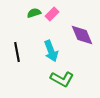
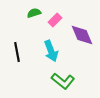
pink rectangle: moved 3 px right, 6 px down
green L-shape: moved 1 px right, 2 px down; rotated 10 degrees clockwise
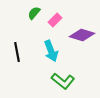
green semicircle: rotated 32 degrees counterclockwise
purple diamond: rotated 50 degrees counterclockwise
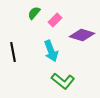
black line: moved 4 px left
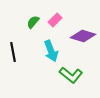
green semicircle: moved 1 px left, 9 px down
purple diamond: moved 1 px right, 1 px down
green L-shape: moved 8 px right, 6 px up
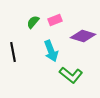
pink rectangle: rotated 24 degrees clockwise
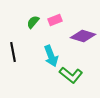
cyan arrow: moved 5 px down
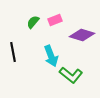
purple diamond: moved 1 px left, 1 px up
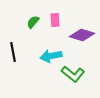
pink rectangle: rotated 72 degrees counterclockwise
cyan arrow: rotated 100 degrees clockwise
green L-shape: moved 2 px right, 1 px up
